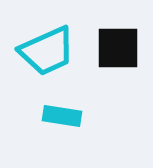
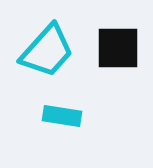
cyan trapezoid: rotated 24 degrees counterclockwise
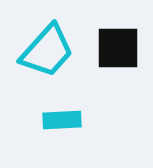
cyan rectangle: moved 4 px down; rotated 12 degrees counterclockwise
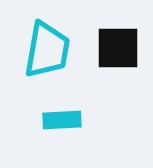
cyan trapezoid: moved 1 px up; rotated 32 degrees counterclockwise
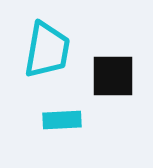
black square: moved 5 px left, 28 px down
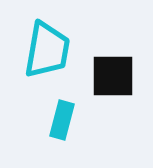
cyan rectangle: rotated 72 degrees counterclockwise
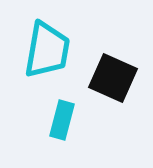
black square: moved 2 px down; rotated 24 degrees clockwise
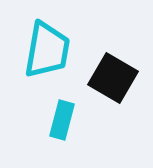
black square: rotated 6 degrees clockwise
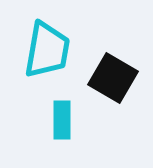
cyan rectangle: rotated 15 degrees counterclockwise
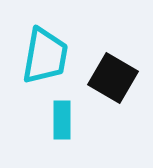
cyan trapezoid: moved 2 px left, 6 px down
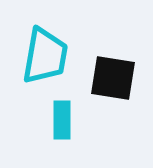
black square: rotated 21 degrees counterclockwise
